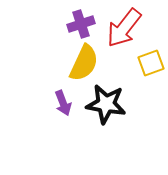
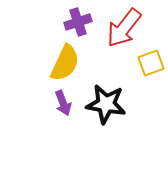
purple cross: moved 3 px left, 2 px up
yellow semicircle: moved 19 px left
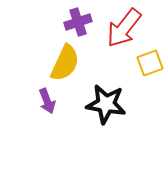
yellow square: moved 1 px left
purple arrow: moved 16 px left, 2 px up
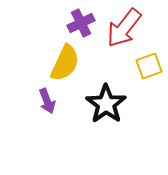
purple cross: moved 3 px right, 1 px down; rotated 8 degrees counterclockwise
yellow square: moved 1 px left, 3 px down
black star: rotated 27 degrees clockwise
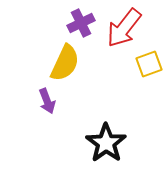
yellow square: moved 2 px up
black star: moved 39 px down
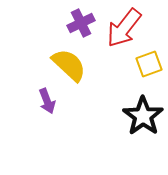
yellow semicircle: moved 4 px right, 2 px down; rotated 72 degrees counterclockwise
black star: moved 37 px right, 27 px up
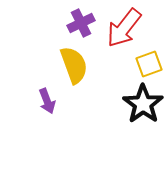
yellow semicircle: moved 5 px right; rotated 27 degrees clockwise
black star: moved 12 px up
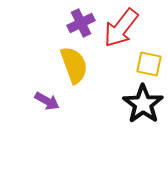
red arrow: moved 3 px left
yellow square: rotated 32 degrees clockwise
purple arrow: rotated 40 degrees counterclockwise
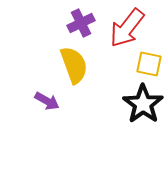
red arrow: moved 6 px right
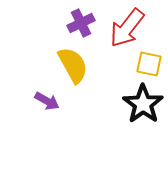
yellow semicircle: moved 1 px left; rotated 9 degrees counterclockwise
